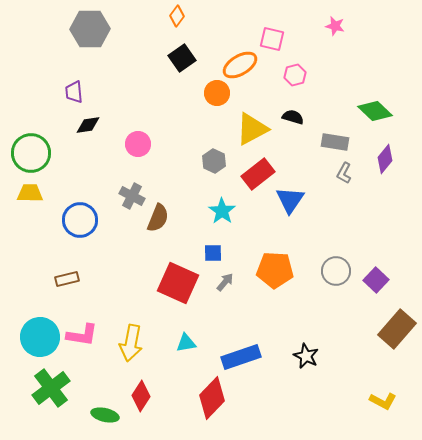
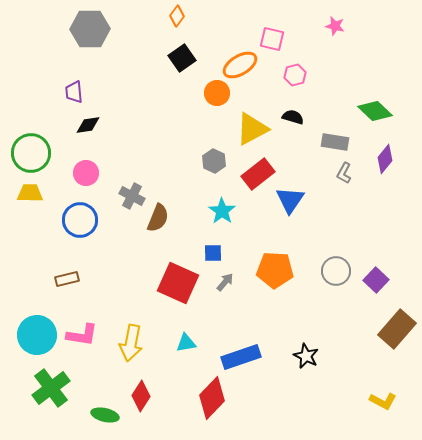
pink circle at (138, 144): moved 52 px left, 29 px down
cyan circle at (40, 337): moved 3 px left, 2 px up
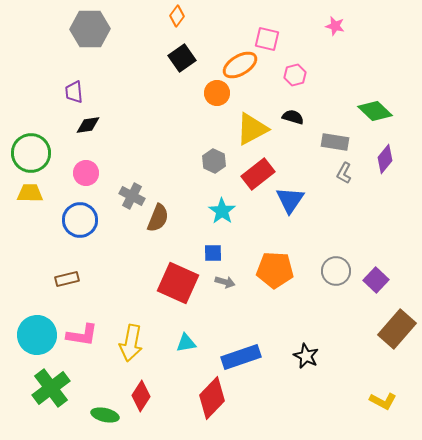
pink square at (272, 39): moved 5 px left
gray arrow at (225, 282): rotated 66 degrees clockwise
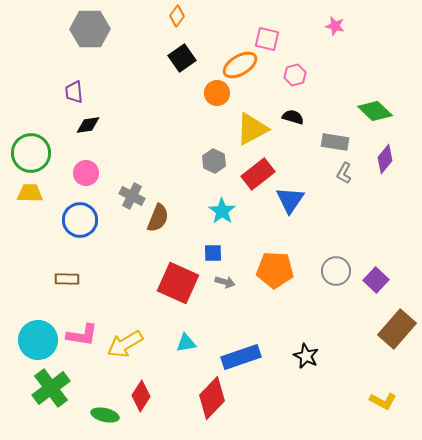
brown rectangle at (67, 279): rotated 15 degrees clockwise
cyan circle at (37, 335): moved 1 px right, 5 px down
yellow arrow at (131, 343): moved 6 px left, 1 px down; rotated 48 degrees clockwise
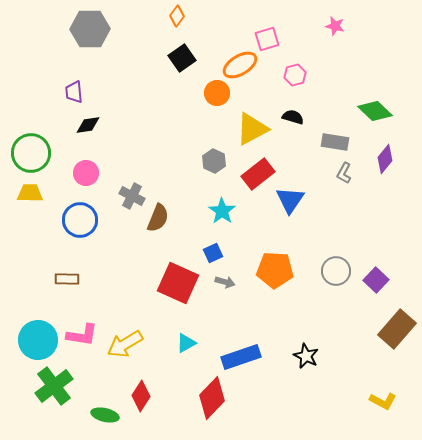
pink square at (267, 39): rotated 30 degrees counterclockwise
blue square at (213, 253): rotated 24 degrees counterclockwise
cyan triangle at (186, 343): rotated 20 degrees counterclockwise
green cross at (51, 388): moved 3 px right, 2 px up
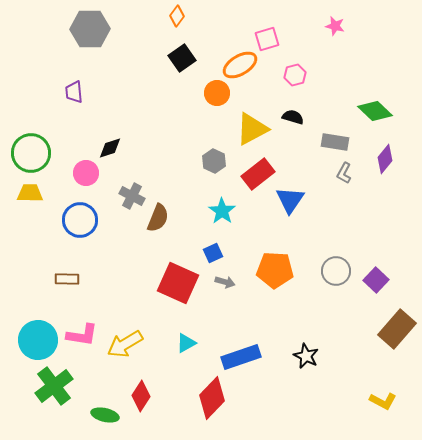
black diamond at (88, 125): moved 22 px right, 23 px down; rotated 10 degrees counterclockwise
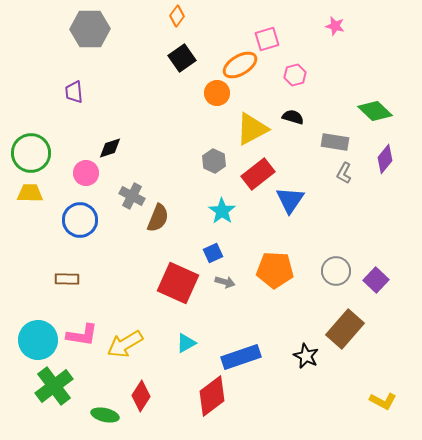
brown rectangle at (397, 329): moved 52 px left
red diamond at (212, 398): moved 2 px up; rotated 9 degrees clockwise
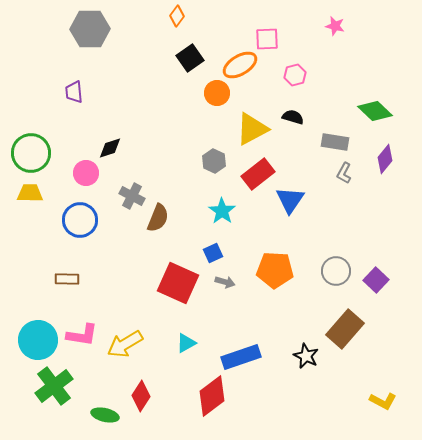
pink square at (267, 39): rotated 15 degrees clockwise
black square at (182, 58): moved 8 px right
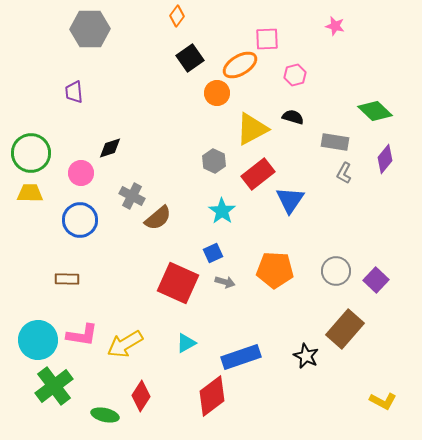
pink circle at (86, 173): moved 5 px left
brown semicircle at (158, 218): rotated 28 degrees clockwise
